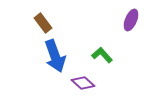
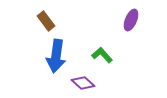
brown rectangle: moved 3 px right, 2 px up
blue arrow: moved 1 px right; rotated 28 degrees clockwise
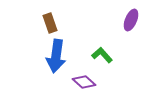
brown rectangle: moved 4 px right, 2 px down; rotated 18 degrees clockwise
purple diamond: moved 1 px right, 1 px up
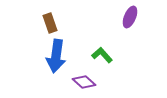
purple ellipse: moved 1 px left, 3 px up
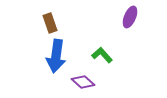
purple diamond: moved 1 px left
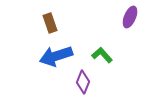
blue arrow: rotated 64 degrees clockwise
purple diamond: rotated 70 degrees clockwise
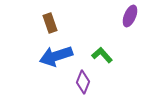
purple ellipse: moved 1 px up
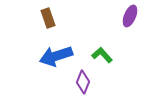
brown rectangle: moved 2 px left, 5 px up
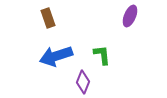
green L-shape: rotated 35 degrees clockwise
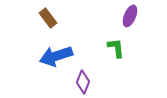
brown rectangle: rotated 18 degrees counterclockwise
green L-shape: moved 14 px right, 7 px up
